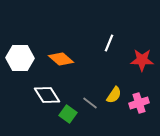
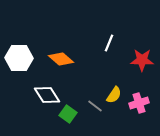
white hexagon: moved 1 px left
gray line: moved 5 px right, 3 px down
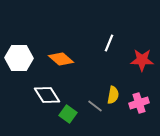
yellow semicircle: moved 1 px left; rotated 24 degrees counterclockwise
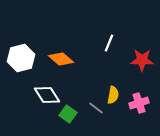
white hexagon: moved 2 px right; rotated 16 degrees counterclockwise
gray line: moved 1 px right, 2 px down
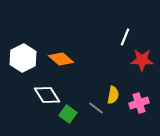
white line: moved 16 px right, 6 px up
white hexagon: moved 2 px right; rotated 12 degrees counterclockwise
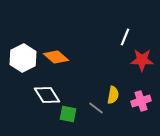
orange diamond: moved 5 px left, 2 px up
pink cross: moved 2 px right, 2 px up
green square: rotated 24 degrees counterclockwise
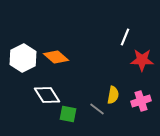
gray line: moved 1 px right, 1 px down
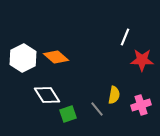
yellow semicircle: moved 1 px right
pink cross: moved 4 px down
gray line: rotated 14 degrees clockwise
green square: rotated 30 degrees counterclockwise
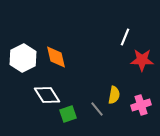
orange diamond: rotated 35 degrees clockwise
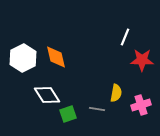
yellow semicircle: moved 2 px right, 2 px up
gray line: rotated 42 degrees counterclockwise
